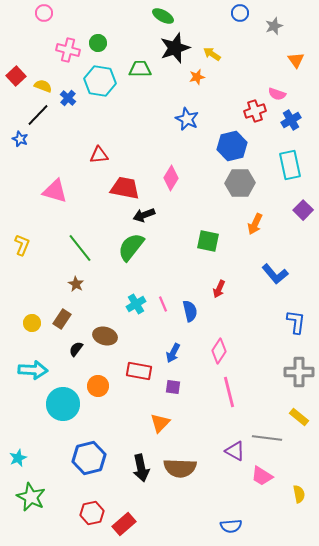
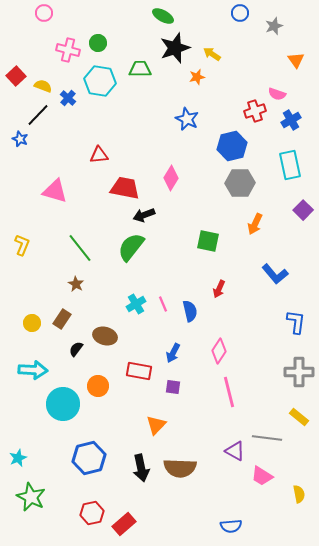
orange triangle at (160, 423): moved 4 px left, 2 px down
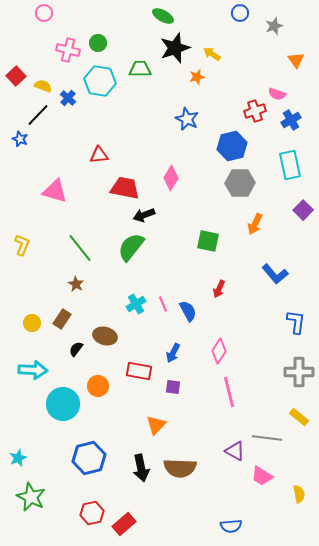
blue semicircle at (190, 311): moved 2 px left; rotated 15 degrees counterclockwise
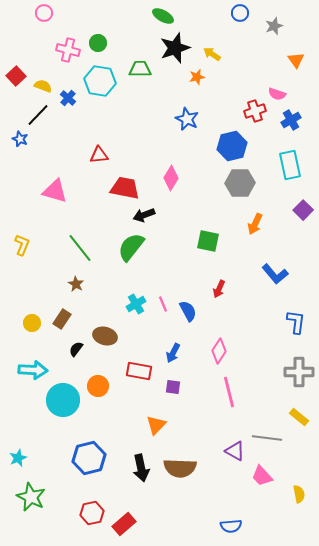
cyan circle at (63, 404): moved 4 px up
pink trapezoid at (262, 476): rotated 15 degrees clockwise
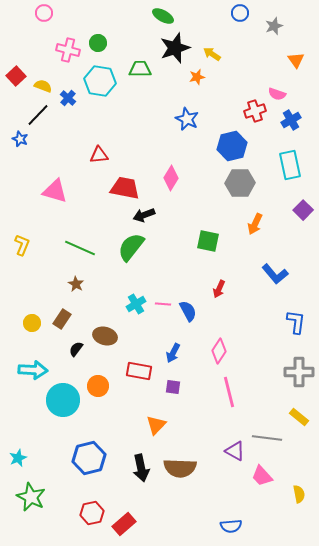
green line at (80, 248): rotated 28 degrees counterclockwise
pink line at (163, 304): rotated 63 degrees counterclockwise
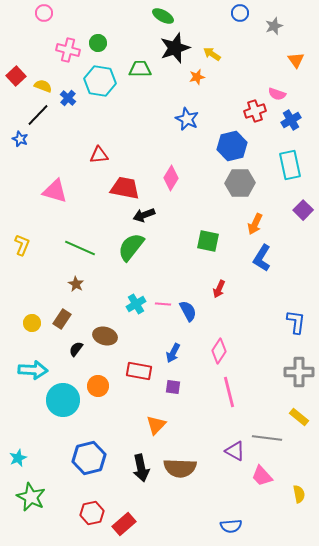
blue L-shape at (275, 274): moved 13 px left, 16 px up; rotated 72 degrees clockwise
